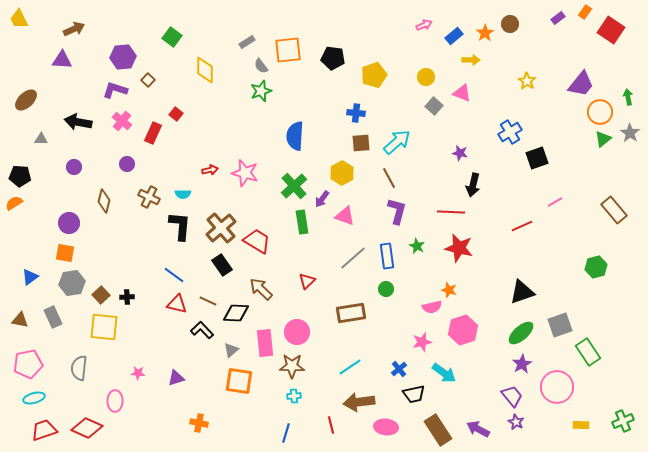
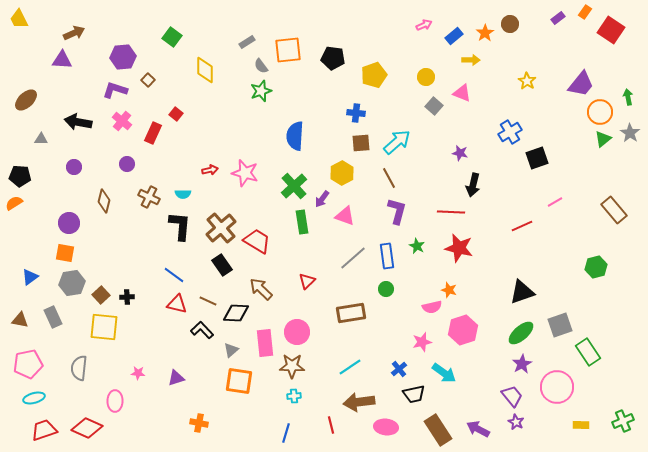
brown arrow at (74, 29): moved 4 px down
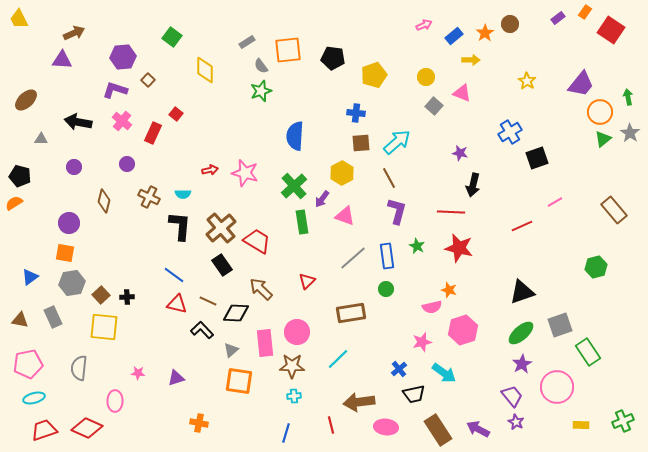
black pentagon at (20, 176): rotated 10 degrees clockwise
cyan line at (350, 367): moved 12 px left, 8 px up; rotated 10 degrees counterclockwise
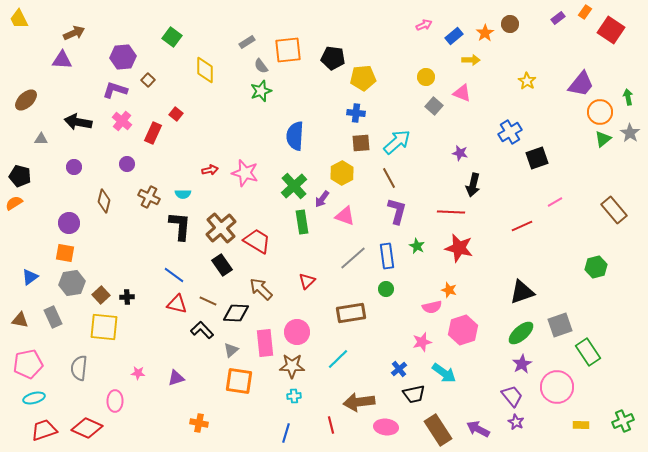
yellow pentagon at (374, 75): moved 11 px left, 3 px down; rotated 15 degrees clockwise
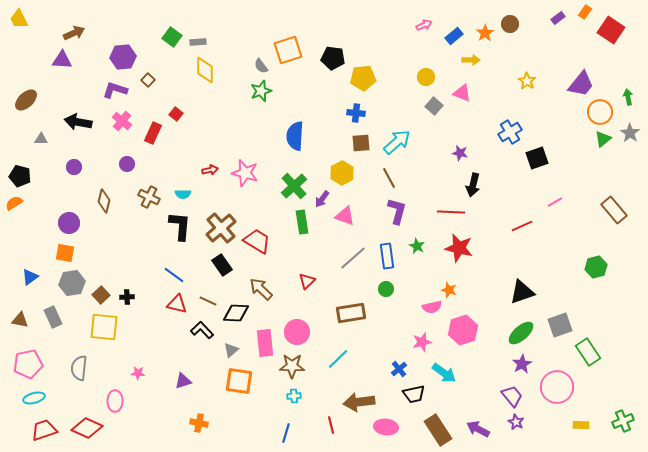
gray rectangle at (247, 42): moved 49 px left; rotated 28 degrees clockwise
orange square at (288, 50): rotated 12 degrees counterclockwise
purple triangle at (176, 378): moved 7 px right, 3 px down
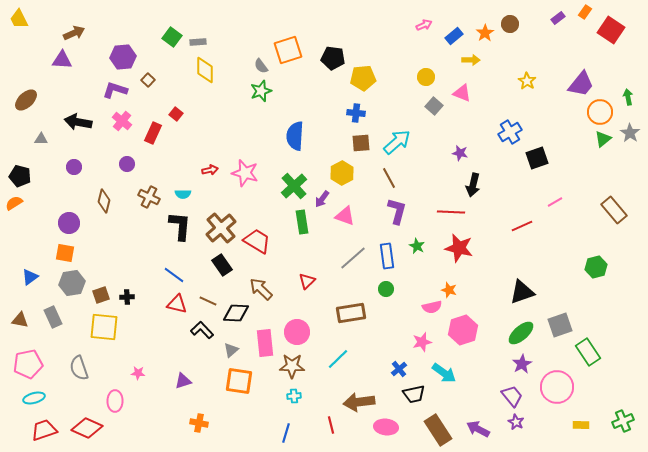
brown square at (101, 295): rotated 24 degrees clockwise
gray semicircle at (79, 368): rotated 25 degrees counterclockwise
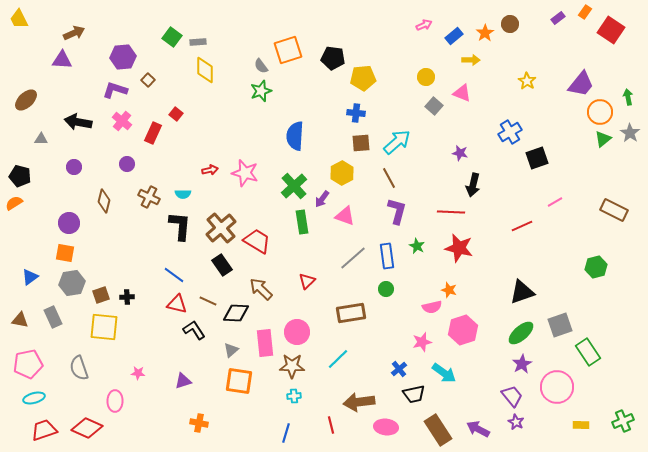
brown rectangle at (614, 210): rotated 24 degrees counterclockwise
black L-shape at (202, 330): moved 8 px left; rotated 10 degrees clockwise
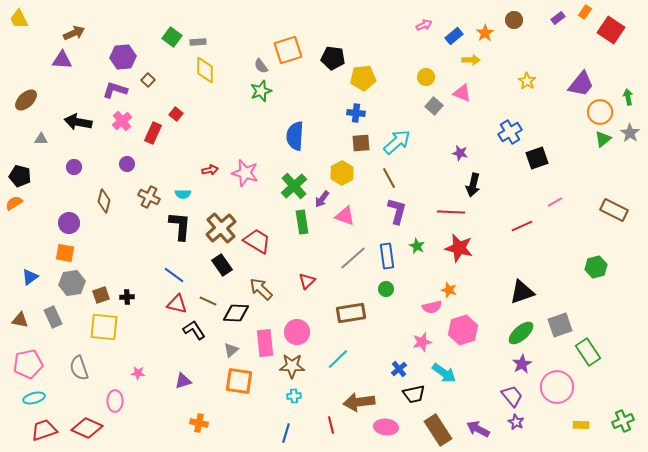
brown circle at (510, 24): moved 4 px right, 4 px up
pink cross at (122, 121): rotated 12 degrees clockwise
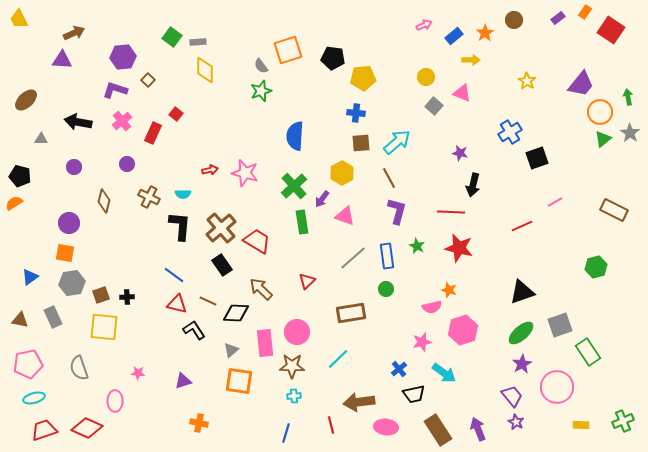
purple arrow at (478, 429): rotated 40 degrees clockwise
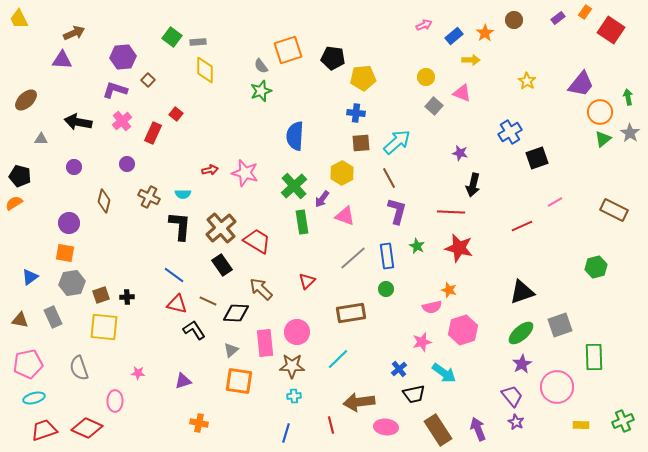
green rectangle at (588, 352): moved 6 px right, 5 px down; rotated 32 degrees clockwise
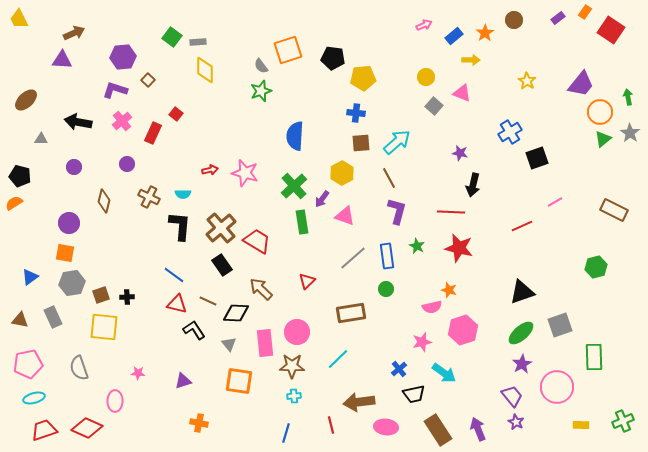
gray triangle at (231, 350): moved 2 px left, 6 px up; rotated 28 degrees counterclockwise
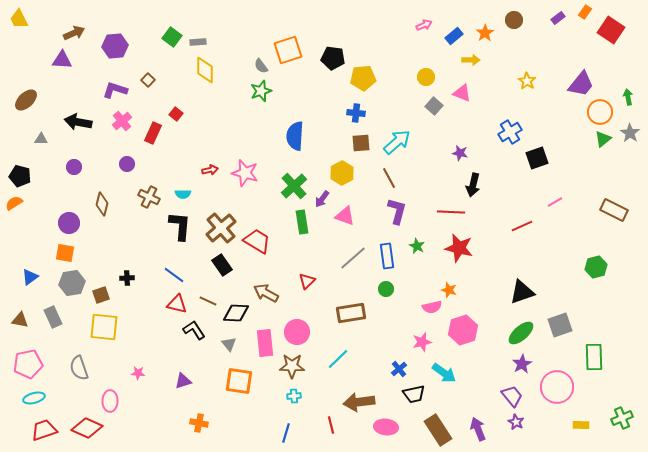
purple hexagon at (123, 57): moved 8 px left, 11 px up
brown diamond at (104, 201): moved 2 px left, 3 px down
brown arrow at (261, 289): moved 5 px right, 4 px down; rotated 15 degrees counterclockwise
black cross at (127, 297): moved 19 px up
pink ellipse at (115, 401): moved 5 px left
green cross at (623, 421): moved 1 px left, 3 px up
